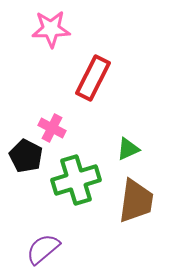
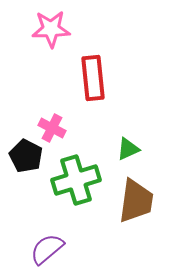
red rectangle: rotated 33 degrees counterclockwise
purple semicircle: moved 4 px right
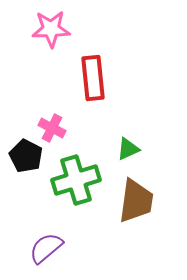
purple semicircle: moved 1 px left, 1 px up
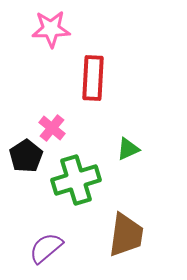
red rectangle: rotated 9 degrees clockwise
pink cross: rotated 12 degrees clockwise
black pentagon: rotated 12 degrees clockwise
brown trapezoid: moved 10 px left, 34 px down
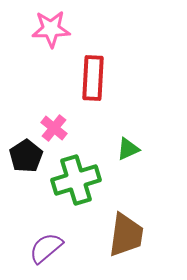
pink cross: moved 2 px right
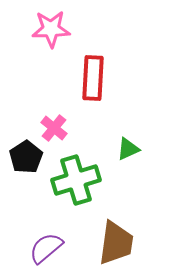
black pentagon: moved 1 px down
brown trapezoid: moved 10 px left, 8 px down
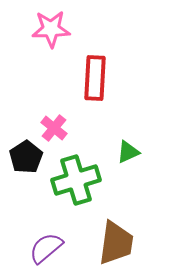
red rectangle: moved 2 px right
green triangle: moved 3 px down
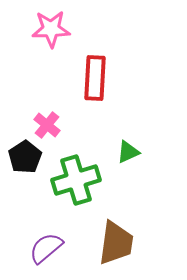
pink cross: moved 7 px left, 3 px up
black pentagon: moved 1 px left
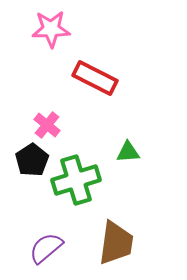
red rectangle: rotated 66 degrees counterclockwise
green triangle: rotated 20 degrees clockwise
black pentagon: moved 7 px right, 3 px down
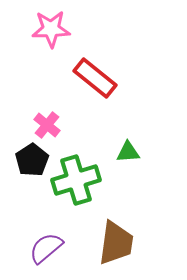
red rectangle: rotated 12 degrees clockwise
